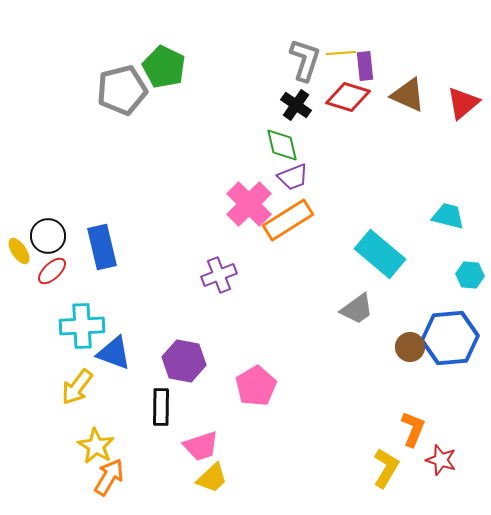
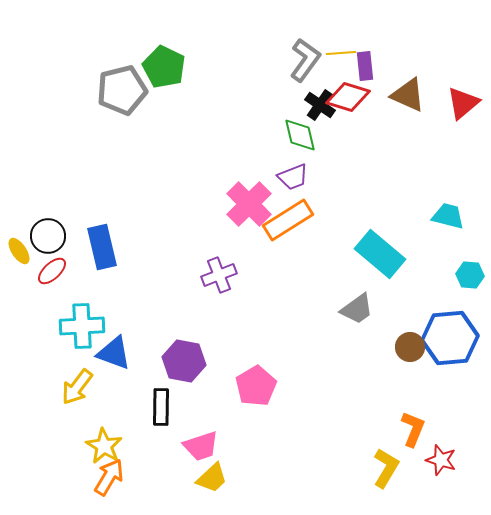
gray L-shape: rotated 18 degrees clockwise
black cross: moved 24 px right
green diamond: moved 18 px right, 10 px up
yellow star: moved 8 px right
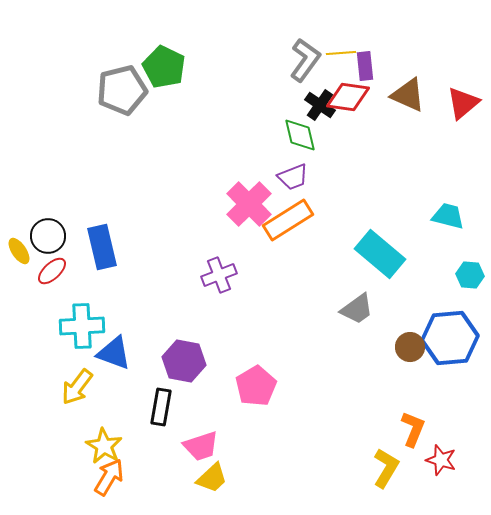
red diamond: rotated 9 degrees counterclockwise
black rectangle: rotated 9 degrees clockwise
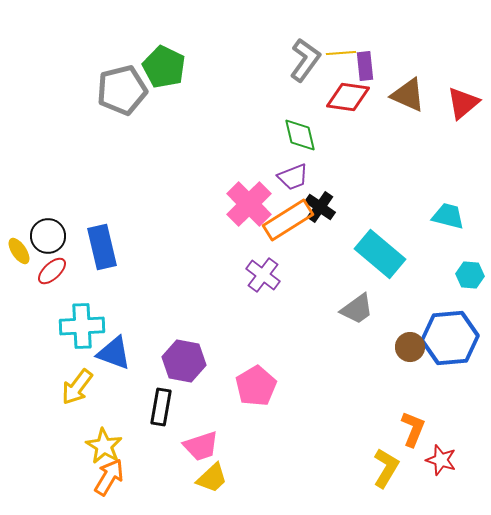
black cross: moved 102 px down
purple cross: moved 44 px right; rotated 32 degrees counterclockwise
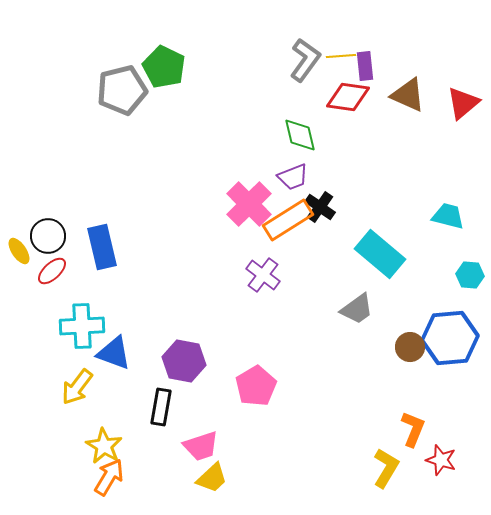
yellow line: moved 3 px down
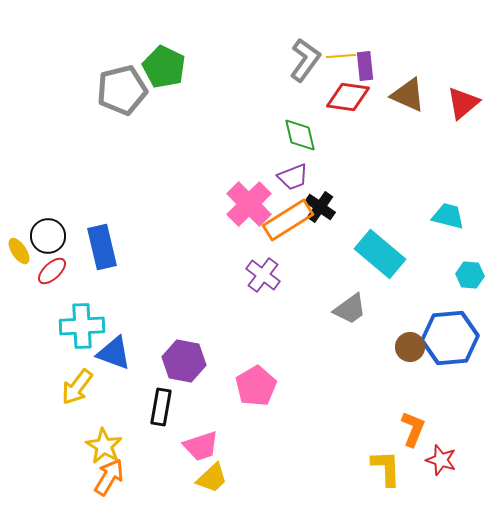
gray trapezoid: moved 7 px left
yellow L-shape: rotated 33 degrees counterclockwise
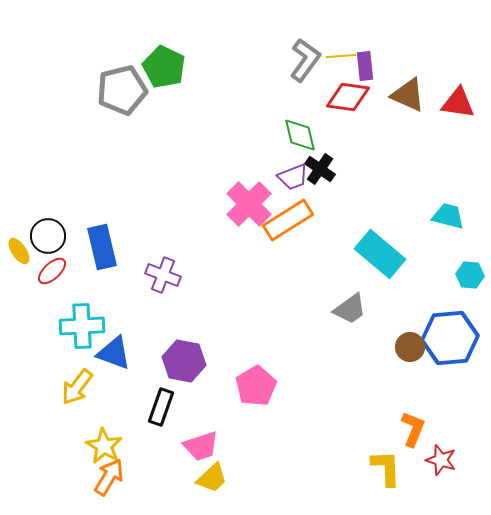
red triangle: moved 5 px left; rotated 48 degrees clockwise
black cross: moved 38 px up
purple cross: moved 100 px left; rotated 16 degrees counterclockwise
black rectangle: rotated 9 degrees clockwise
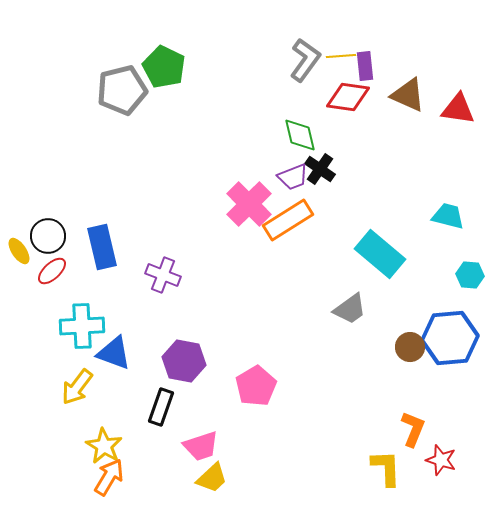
red triangle: moved 6 px down
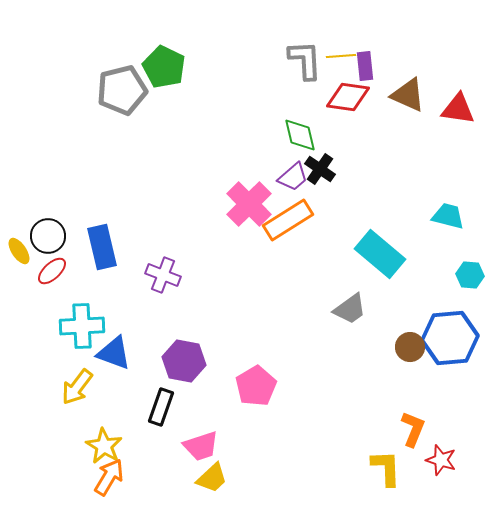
gray L-shape: rotated 39 degrees counterclockwise
purple trapezoid: rotated 20 degrees counterclockwise
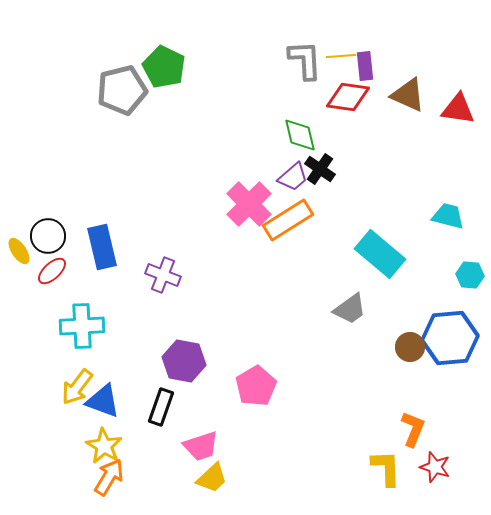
blue triangle: moved 11 px left, 48 px down
red star: moved 6 px left, 7 px down
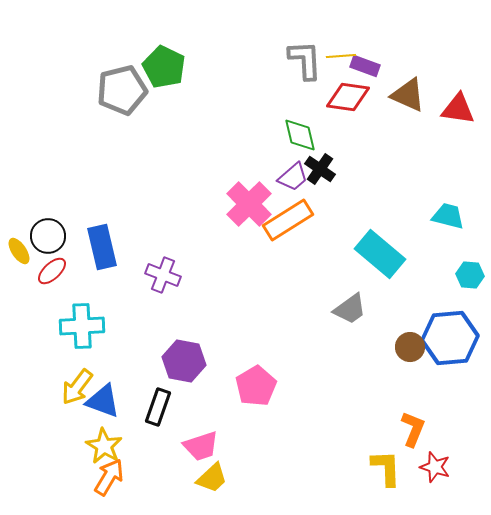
purple rectangle: rotated 64 degrees counterclockwise
black rectangle: moved 3 px left
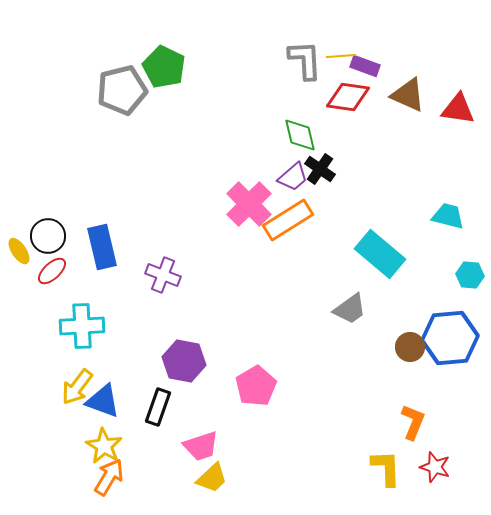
orange L-shape: moved 7 px up
